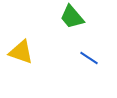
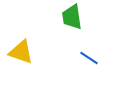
green trapezoid: rotated 32 degrees clockwise
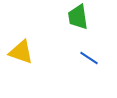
green trapezoid: moved 6 px right
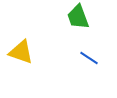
green trapezoid: rotated 12 degrees counterclockwise
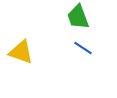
blue line: moved 6 px left, 10 px up
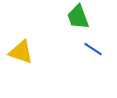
blue line: moved 10 px right, 1 px down
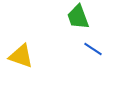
yellow triangle: moved 4 px down
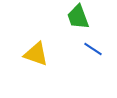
yellow triangle: moved 15 px right, 2 px up
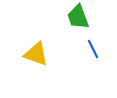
blue line: rotated 30 degrees clockwise
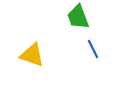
yellow triangle: moved 4 px left, 1 px down
